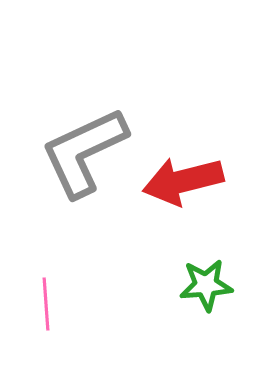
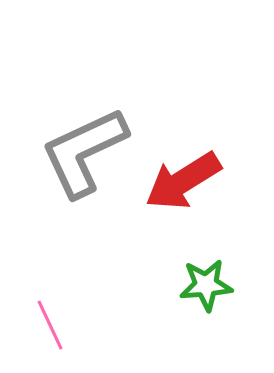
red arrow: rotated 18 degrees counterclockwise
pink line: moved 4 px right, 21 px down; rotated 21 degrees counterclockwise
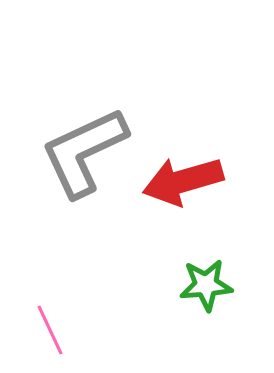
red arrow: rotated 16 degrees clockwise
pink line: moved 5 px down
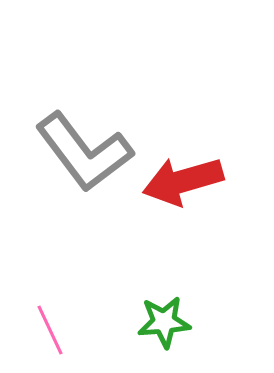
gray L-shape: rotated 102 degrees counterclockwise
green star: moved 42 px left, 37 px down
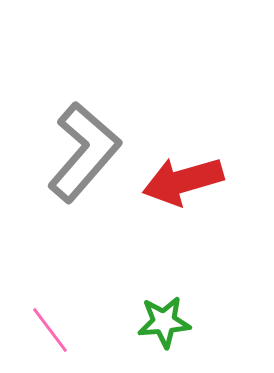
gray L-shape: rotated 102 degrees counterclockwise
pink line: rotated 12 degrees counterclockwise
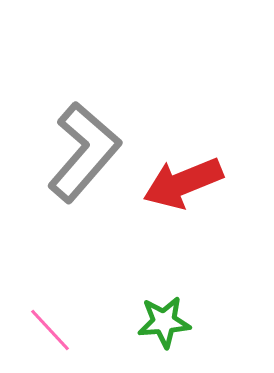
red arrow: moved 2 px down; rotated 6 degrees counterclockwise
pink line: rotated 6 degrees counterclockwise
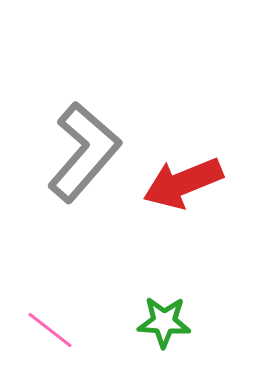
green star: rotated 8 degrees clockwise
pink line: rotated 9 degrees counterclockwise
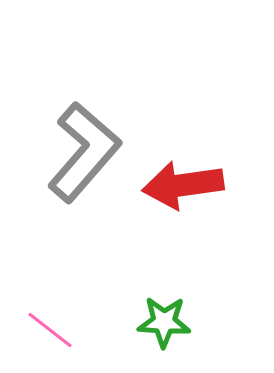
red arrow: moved 2 px down; rotated 14 degrees clockwise
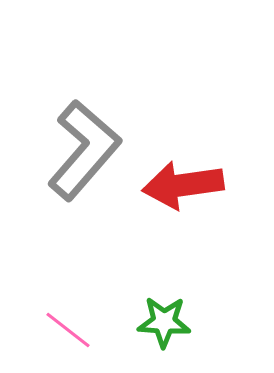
gray L-shape: moved 2 px up
pink line: moved 18 px right
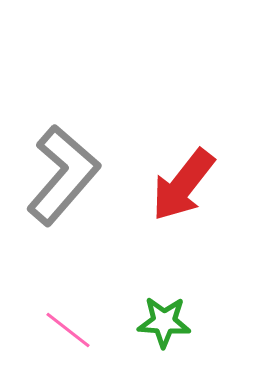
gray L-shape: moved 21 px left, 25 px down
red arrow: rotated 44 degrees counterclockwise
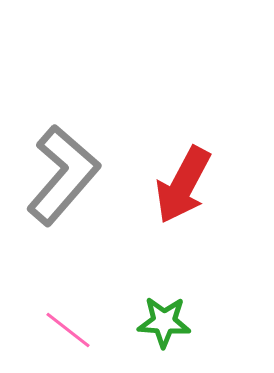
red arrow: rotated 10 degrees counterclockwise
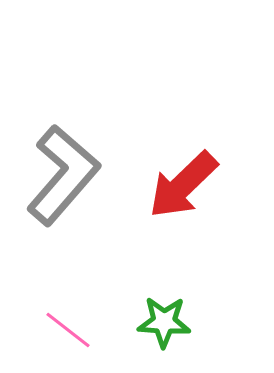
red arrow: rotated 18 degrees clockwise
